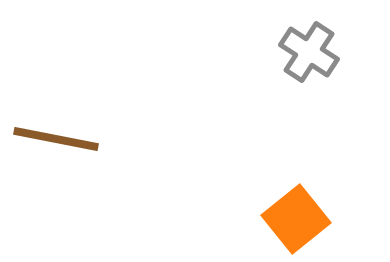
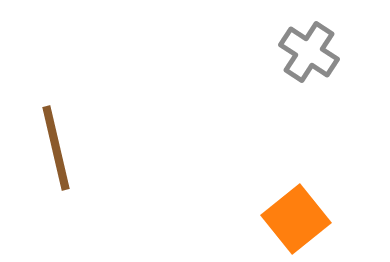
brown line: moved 9 px down; rotated 66 degrees clockwise
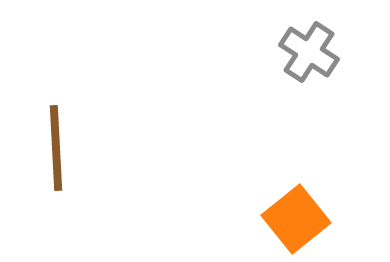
brown line: rotated 10 degrees clockwise
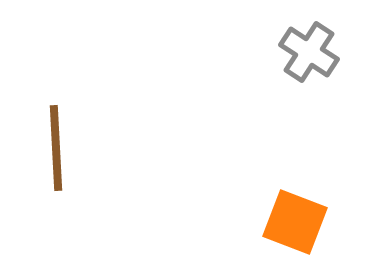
orange square: moved 1 px left, 3 px down; rotated 30 degrees counterclockwise
